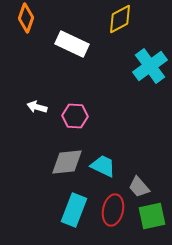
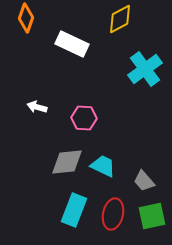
cyan cross: moved 5 px left, 3 px down
pink hexagon: moved 9 px right, 2 px down
gray trapezoid: moved 5 px right, 6 px up
red ellipse: moved 4 px down
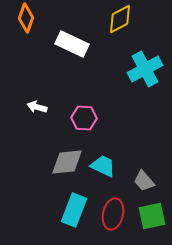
cyan cross: rotated 8 degrees clockwise
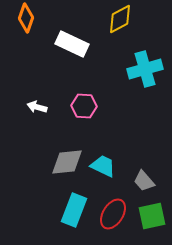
cyan cross: rotated 12 degrees clockwise
pink hexagon: moved 12 px up
red ellipse: rotated 20 degrees clockwise
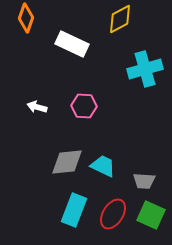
gray trapezoid: rotated 45 degrees counterclockwise
green square: moved 1 px left, 1 px up; rotated 36 degrees clockwise
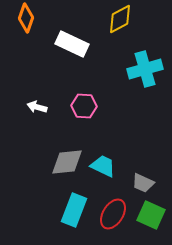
gray trapezoid: moved 1 px left, 2 px down; rotated 20 degrees clockwise
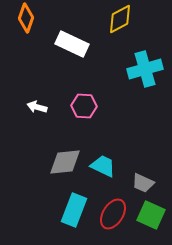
gray diamond: moved 2 px left
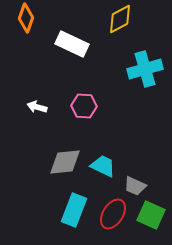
gray trapezoid: moved 8 px left, 3 px down
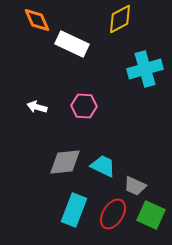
orange diamond: moved 11 px right, 2 px down; rotated 44 degrees counterclockwise
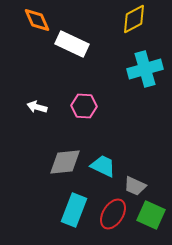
yellow diamond: moved 14 px right
